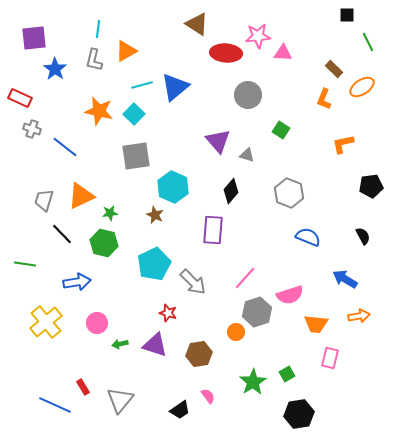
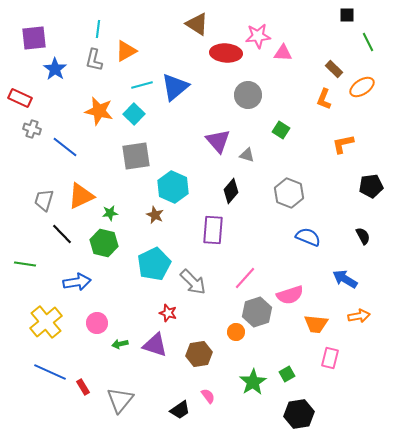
blue line at (55, 405): moved 5 px left, 33 px up
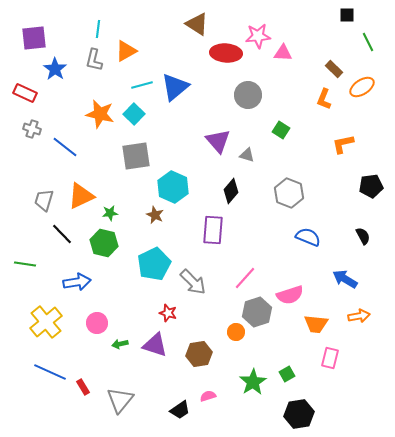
red rectangle at (20, 98): moved 5 px right, 5 px up
orange star at (99, 111): moved 1 px right, 3 px down
pink semicircle at (208, 396): rotated 70 degrees counterclockwise
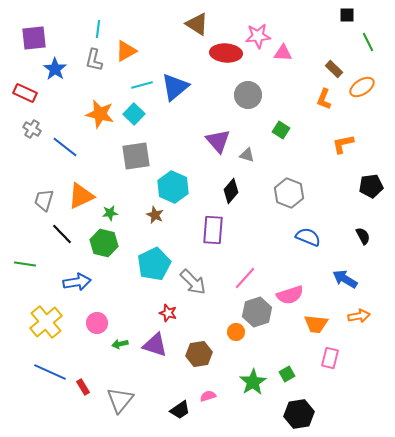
gray cross at (32, 129): rotated 12 degrees clockwise
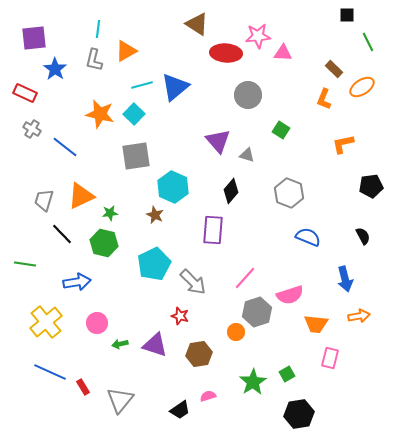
blue arrow at (345, 279): rotated 135 degrees counterclockwise
red star at (168, 313): moved 12 px right, 3 px down
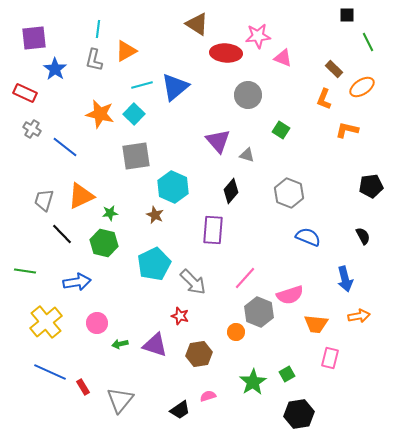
pink triangle at (283, 53): moved 5 px down; rotated 18 degrees clockwise
orange L-shape at (343, 144): moved 4 px right, 14 px up; rotated 25 degrees clockwise
green line at (25, 264): moved 7 px down
gray hexagon at (257, 312): moved 2 px right; rotated 20 degrees counterclockwise
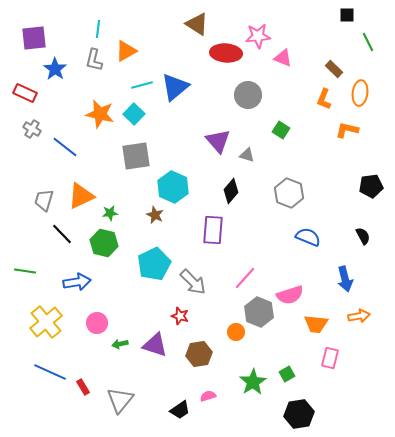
orange ellipse at (362, 87): moved 2 px left, 6 px down; rotated 50 degrees counterclockwise
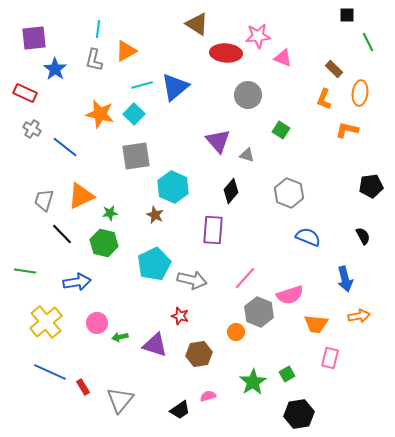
gray arrow at (193, 282): moved 1 px left, 2 px up; rotated 32 degrees counterclockwise
green arrow at (120, 344): moved 7 px up
